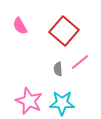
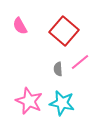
cyan star: rotated 10 degrees clockwise
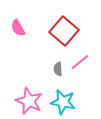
pink semicircle: moved 2 px left, 2 px down
cyan star: moved 1 px right, 1 px up
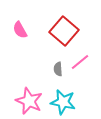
pink semicircle: moved 2 px right, 2 px down
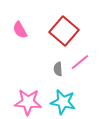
pink star: moved 1 px left, 1 px down; rotated 20 degrees counterclockwise
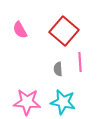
pink line: rotated 54 degrees counterclockwise
pink star: moved 1 px left
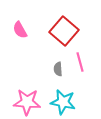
pink line: rotated 12 degrees counterclockwise
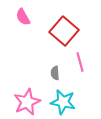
pink semicircle: moved 3 px right, 13 px up
gray semicircle: moved 3 px left, 4 px down
pink star: rotated 28 degrees counterclockwise
